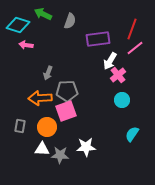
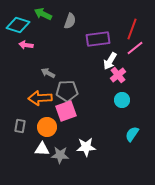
gray arrow: rotated 96 degrees clockwise
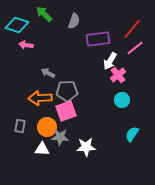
green arrow: moved 1 px right; rotated 18 degrees clockwise
gray semicircle: moved 4 px right
cyan diamond: moved 1 px left
red line: rotated 20 degrees clockwise
gray star: moved 18 px up
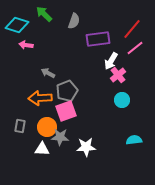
white arrow: moved 1 px right
gray pentagon: rotated 20 degrees counterclockwise
cyan semicircle: moved 2 px right, 6 px down; rotated 49 degrees clockwise
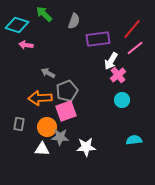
gray rectangle: moved 1 px left, 2 px up
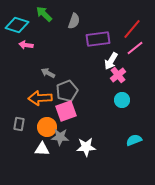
cyan semicircle: rotated 14 degrees counterclockwise
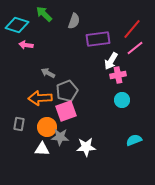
pink cross: rotated 28 degrees clockwise
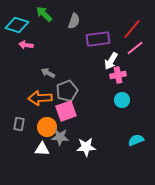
cyan semicircle: moved 2 px right
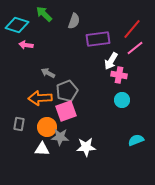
pink cross: moved 1 px right; rotated 21 degrees clockwise
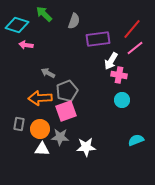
orange circle: moved 7 px left, 2 px down
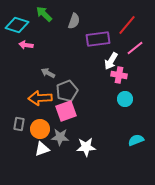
red line: moved 5 px left, 4 px up
cyan circle: moved 3 px right, 1 px up
white triangle: rotated 21 degrees counterclockwise
